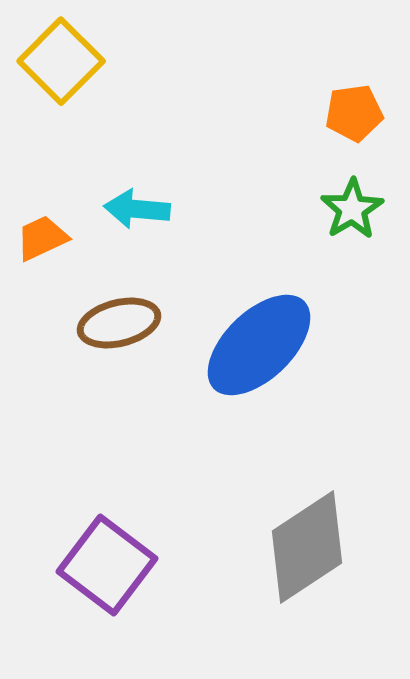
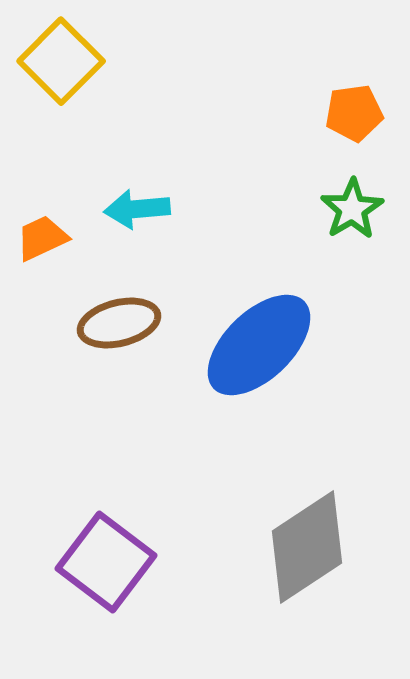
cyan arrow: rotated 10 degrees counterclockwise
purple square: moved 1 px left, 3 px up
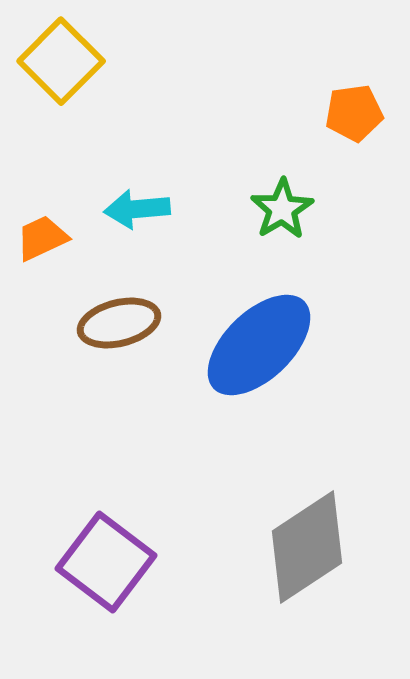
green star: moved 70 px left
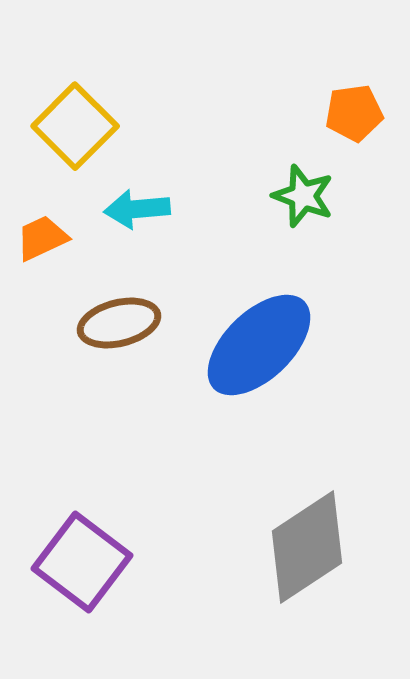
yellow square: moved 14 px right, 65 px down
green star: moved 21 px right, 13 px up; rotated 20 degrees counterclockwise
purple square: moved 24 px left
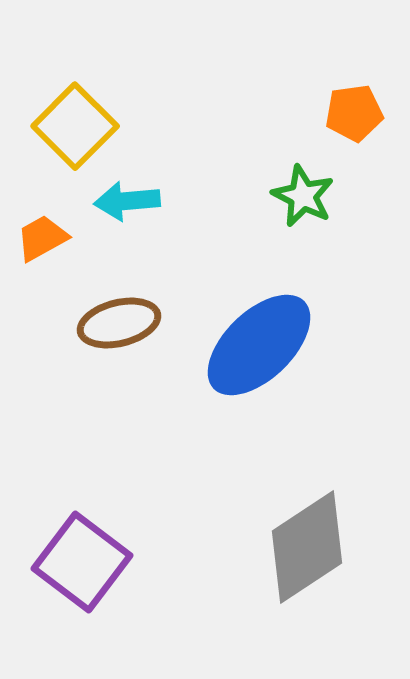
green star: rotated 6 degrees clockwise
cyan arrow: moved 10 px left, 8 px up
orange trapezoid: rotated 4 degrees counterclockwise
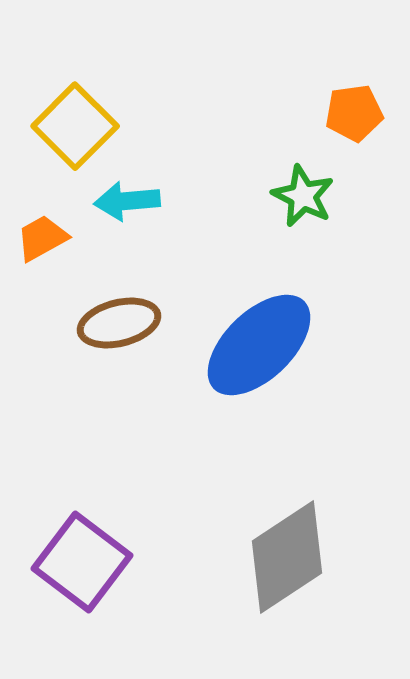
gray diamond: moved 20 px left, 10 px down
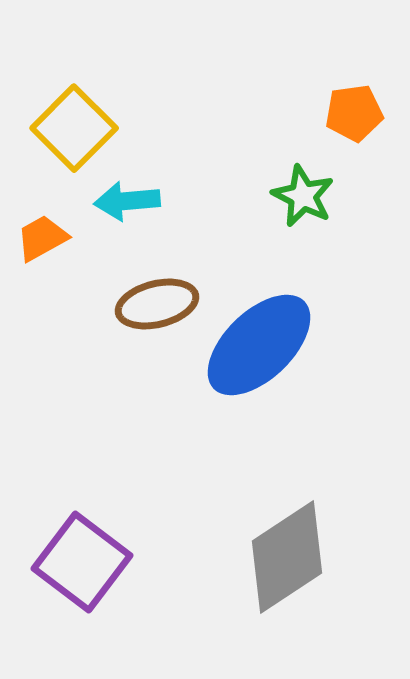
yellow square: moved 1 px left, 2 px down
brown ellipse: moved 38 px right, 19 px up
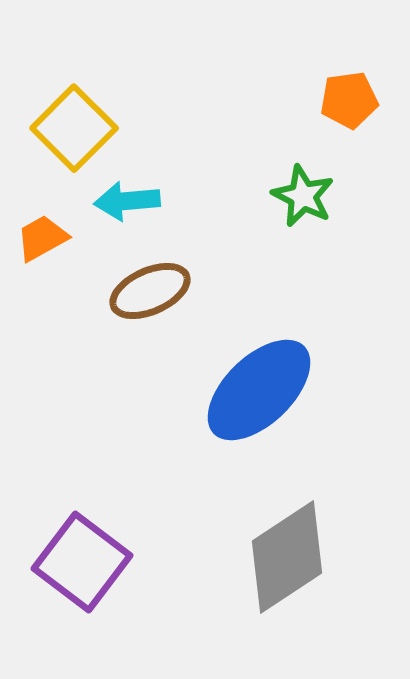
orange pentagon: moved 5 px left, 13 px up
brown ellipse: moved 7 px left, 13 px up; rotated 10 degrees counterclockwise
blue ellipse: moved 45 px down
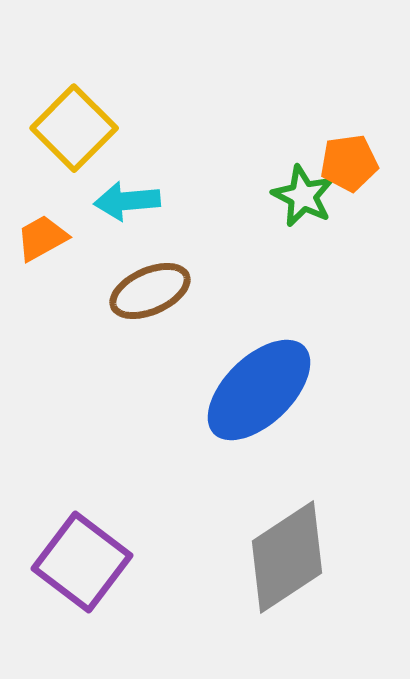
orange pentagon: moved 63 px down
